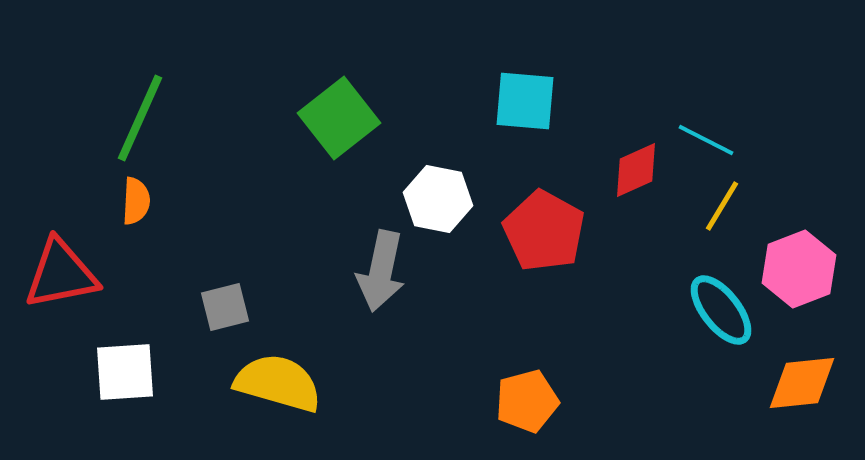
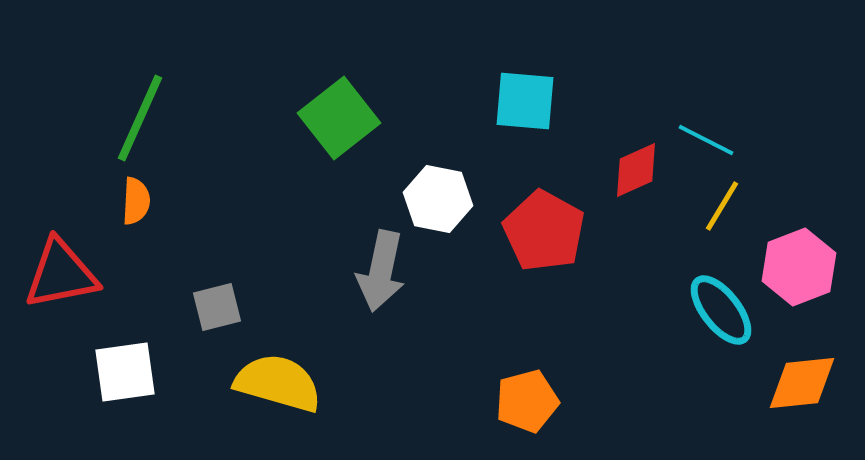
pink hexagon: moved 2 px up
gray square: moved 8 px left
white square: rotated 4 degrees counterclockwise
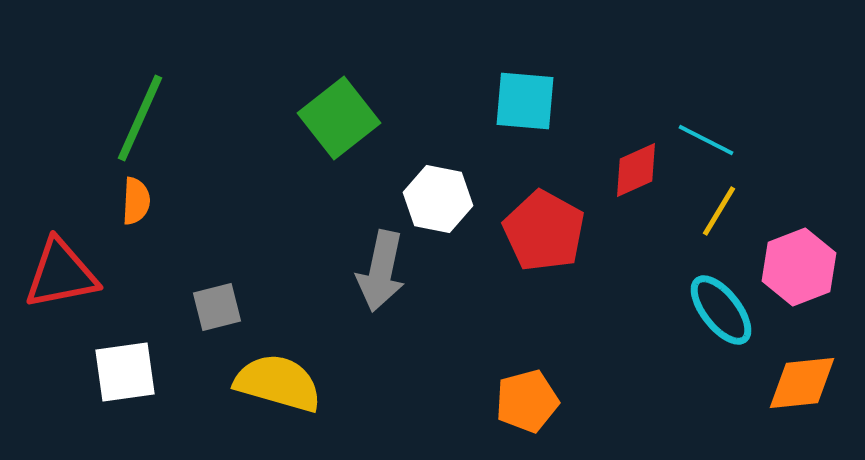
yellow line: moved 3 px left, 5 px down
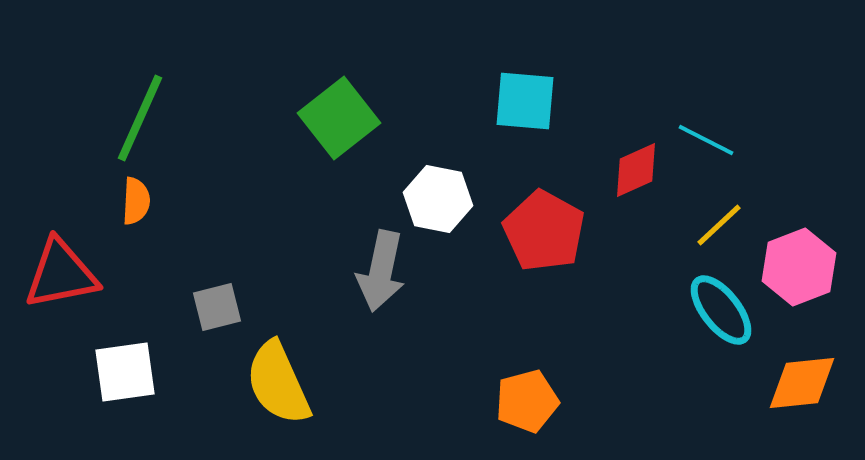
yellow line: moved 14 px down; rotated 16 degrees clockwise
yellow semicircle: rotated 130 degrees counterclockwise
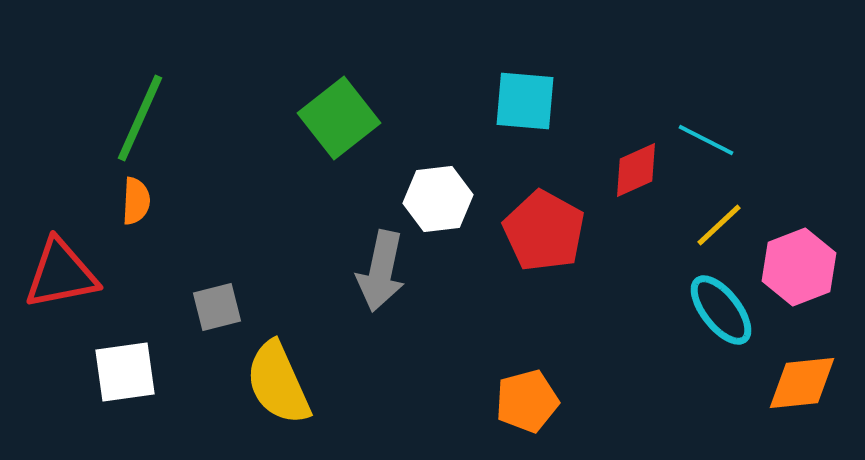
white hexagon: rotated 18 degrees counterclockwise
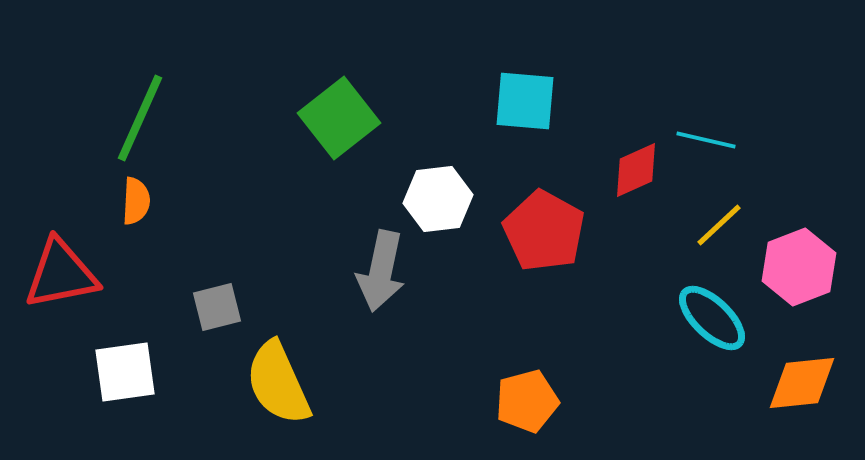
cyan line: rotated 14 degrees counterclockwise
cyan ellipse: moved 9 px left, 8 px down; rotated 8 degrees counterclockwise
